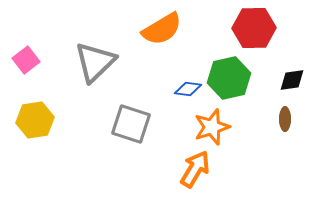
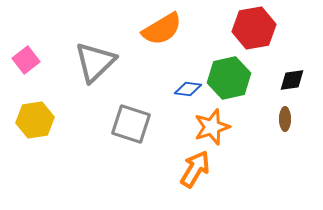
red hexagon: rotated 9 degrees counterclockwise
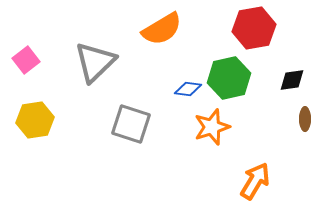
brown ellipse: moved 20 px right
orange arrow: moved 60 px right, 12 px down
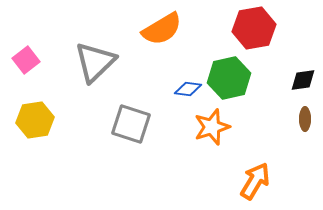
black diamond: moved 11 px right
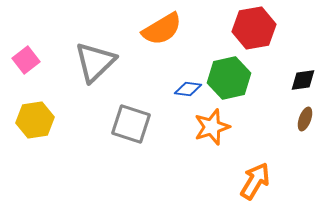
brown ellipse: rotated 20 degrees clockwise
